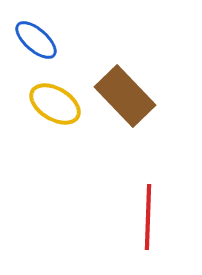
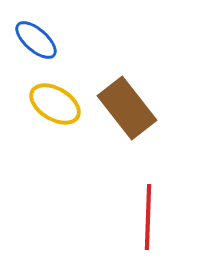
brown rectangle: moved 2 px right, 12 px down; rotated 6 degrees clockwise
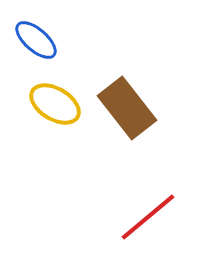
red line: rotated 48 degrees clockwise
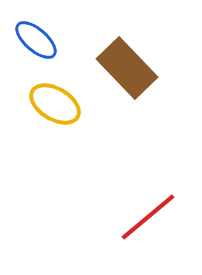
brown rectangle: moved 40 px up; rotated 6 degrees counterclockwise
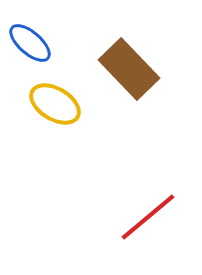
blue ellipse: moved 6 px left, 3 px down
brown rectangle: moved 2 px right, 1 px down
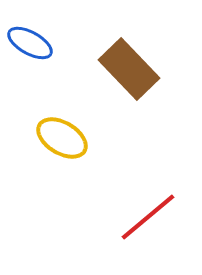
blue ellipse: rotated 12 degrees counterclockwise
yellow ellipse: moved 7 px right, 34 px down
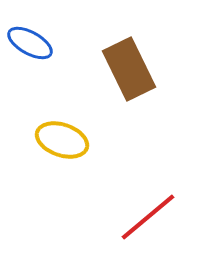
brown rectangle: rotated 18 degrees clockwise
yellow ellipse: moved 2 px down; rotated 12 degrees counterclockwise
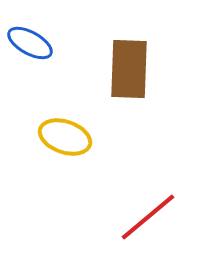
brown rectangle: rotated 28 degrees clockwise
yellow ellipse: moved 3 px right, 3 px up
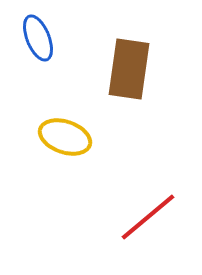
blue ellipse: moved 8 px right, 5 px up; rotated 39 degrees clockwise
brown rectangle: rotated 6 degrees clockwise
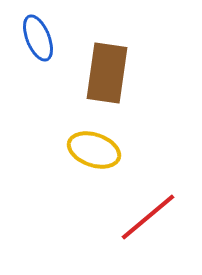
brown rectangle: moved 22 px left, 4 px down
yellow ellipse: moved 29 px right, 13 px down
